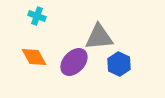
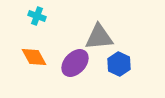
purple ellipse: moved 1 px right, 1 px down
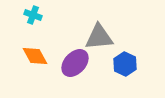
cyan cross: moved 4 px left, 1 px up
orange diamond: moved 1 px right, 1 px up
blue hexagon: moved 6 px right
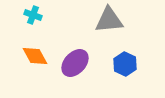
gray triangle: moved 10 px right, 17 px up
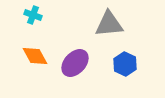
gray triangle: moved 4 px down
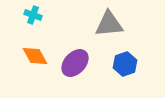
blue hexagon: rotated 15 degrees clockwise
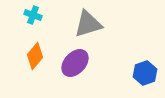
gray triangle: moved 21 px left; rotated 12 degrees counterclockwise
orange diamond: rotated 68 degrees clockwise
blue hexagon: moved 20 px right, 9 px down
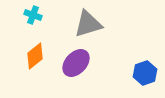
orange diamond: rotated 12 degrees clockwise
purple ellipse: moved 1 px right
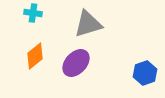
cyan cross: moved 2 px up; rotated 12 degrees counterclockwise
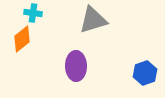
gray triangle: moved 5 px right, 4 px up
orange diamond: moved 13 px left, 17 px up
purple ellipse: moved 3 px down; rotated 44 degrees counterclockwise
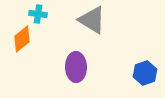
cyan cross: moved 5 px right, 1 px down
gray triangle: moved 1 px left; rotated 48 degrees clockwise
purple ellipse: moved 1 px down
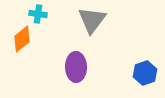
gray triangle: rotated 36 degrees clockwise
